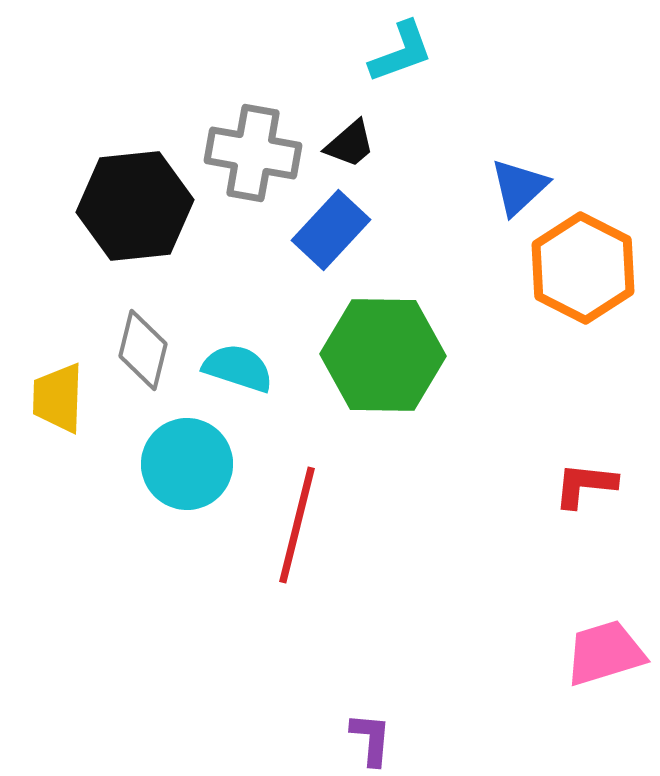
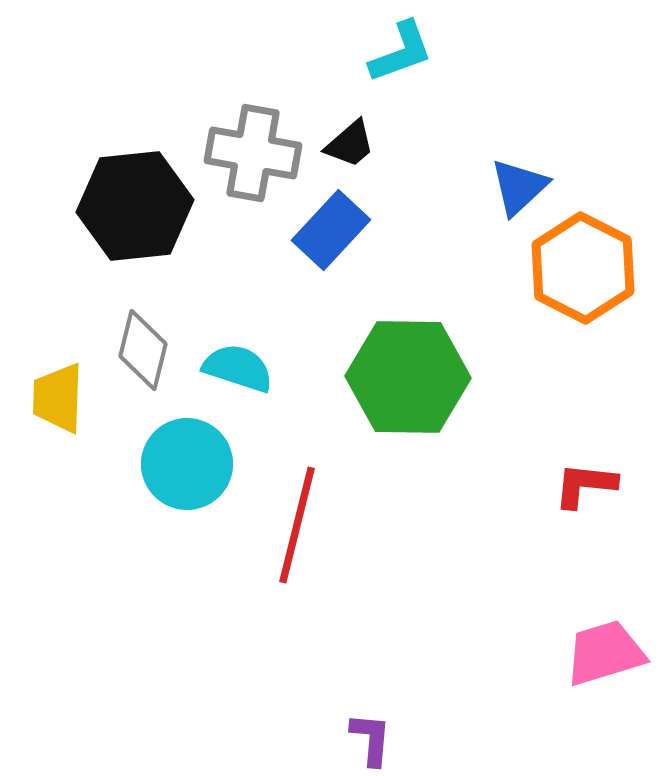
green hexagon: moved 25 px right, 22 px down
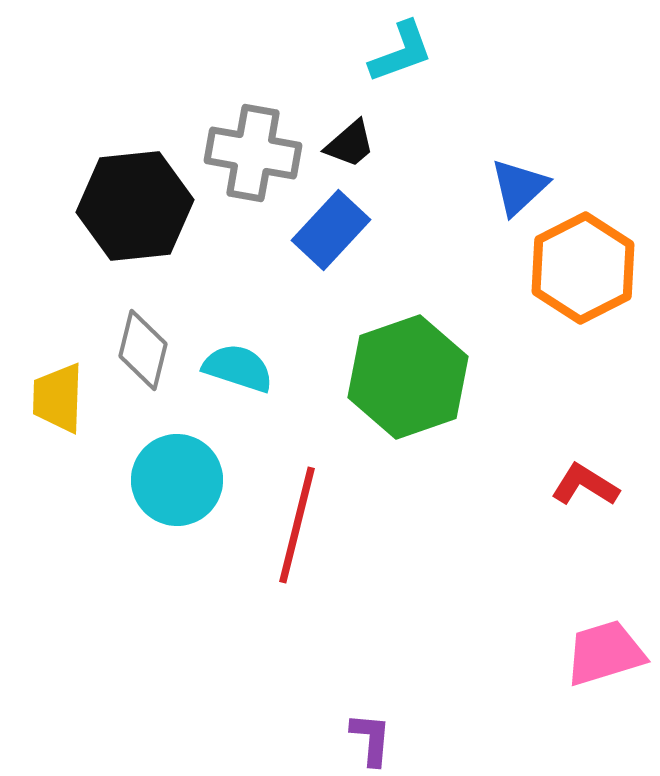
orange hexagon: rotated 6 degrees clockwise
green hexagon: rotated 20 degrees counterclockwise
cyan circle: moved 10 px left, 16 px down
red L-shape: rotated 26 degrees clockwise
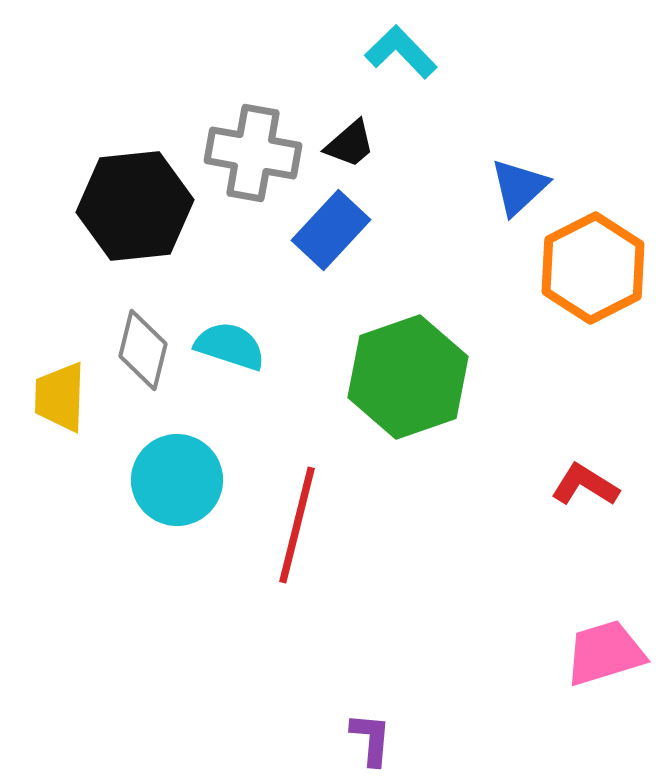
cyan L-shape: rotated 114 degrees counterclockwise
orange hexagon: moved 10 px right
cyan semicircle: moved 8 px left, 22 px up
yellow trapezoid: moved 2 px right, 1 px up
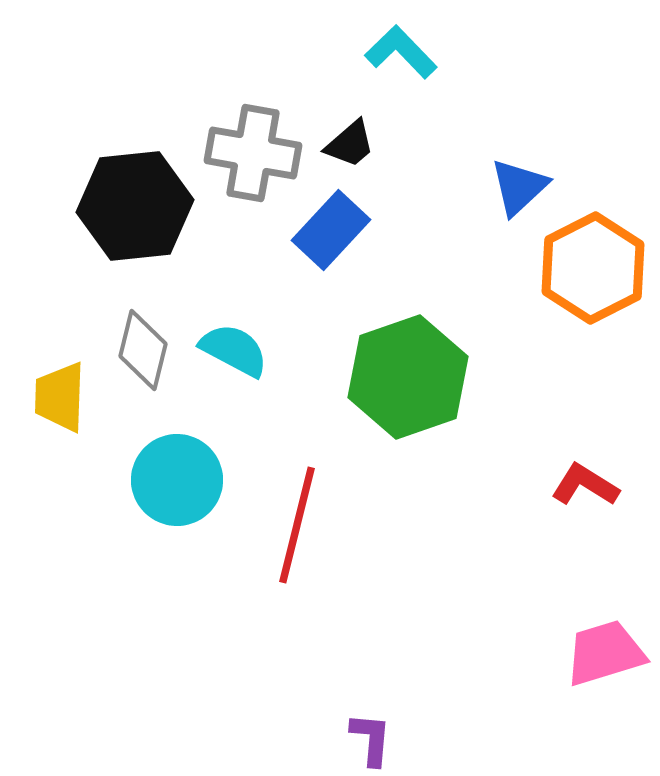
cyan semicircle: moved 4 px right, 4 px down; rotated 10 degrees clockwise
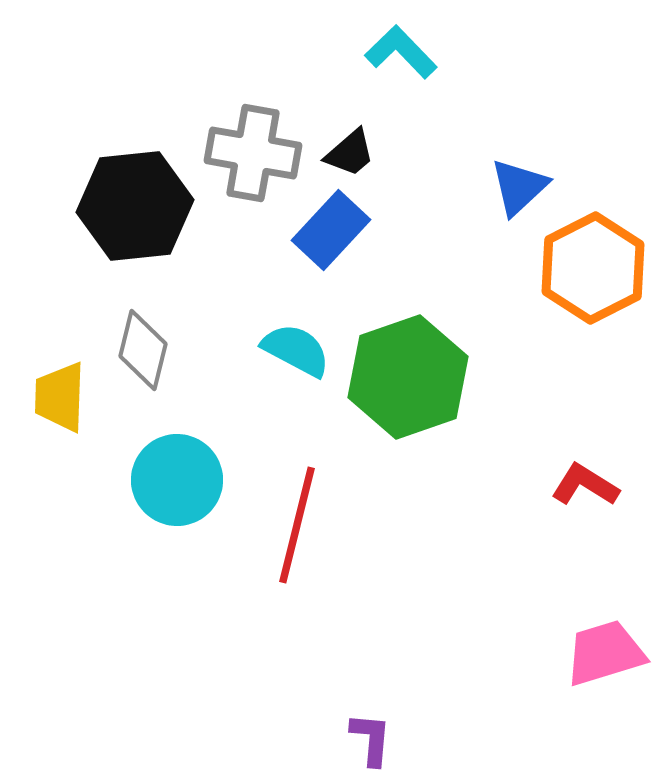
black trapezoid: moved 9 px down
cyan semicircle: moved 62 px right
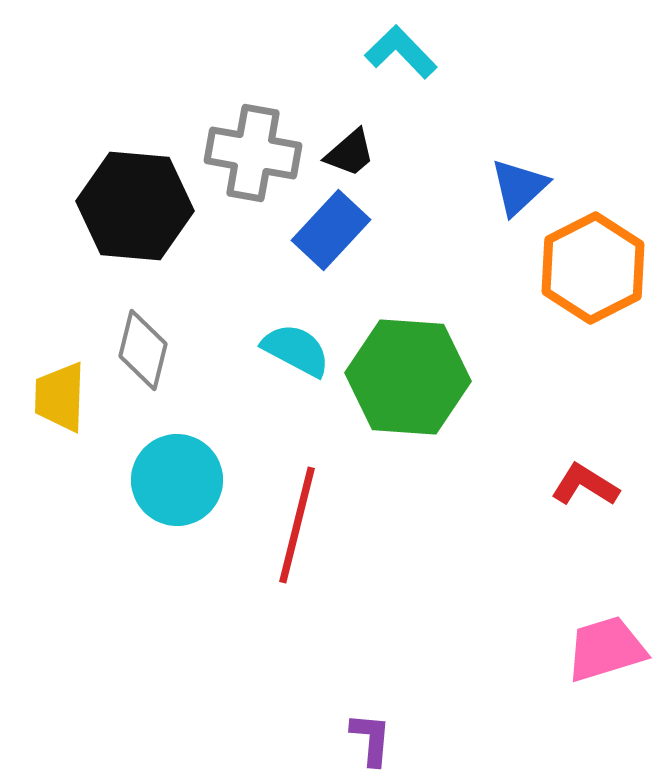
black hexagon: rotated 11 degrees clockwise
green hexagon: rotated 23 degrees clockwise
pink trapezoid: moved 1 px right, 4 px up
